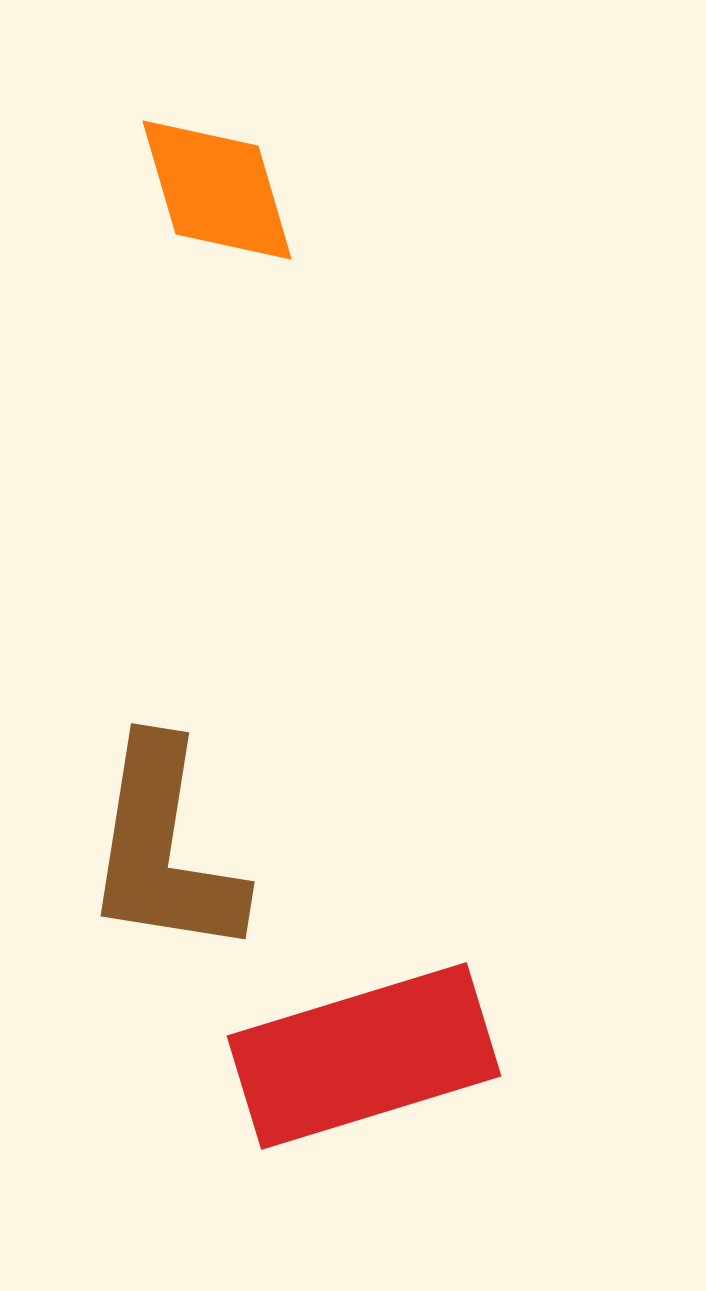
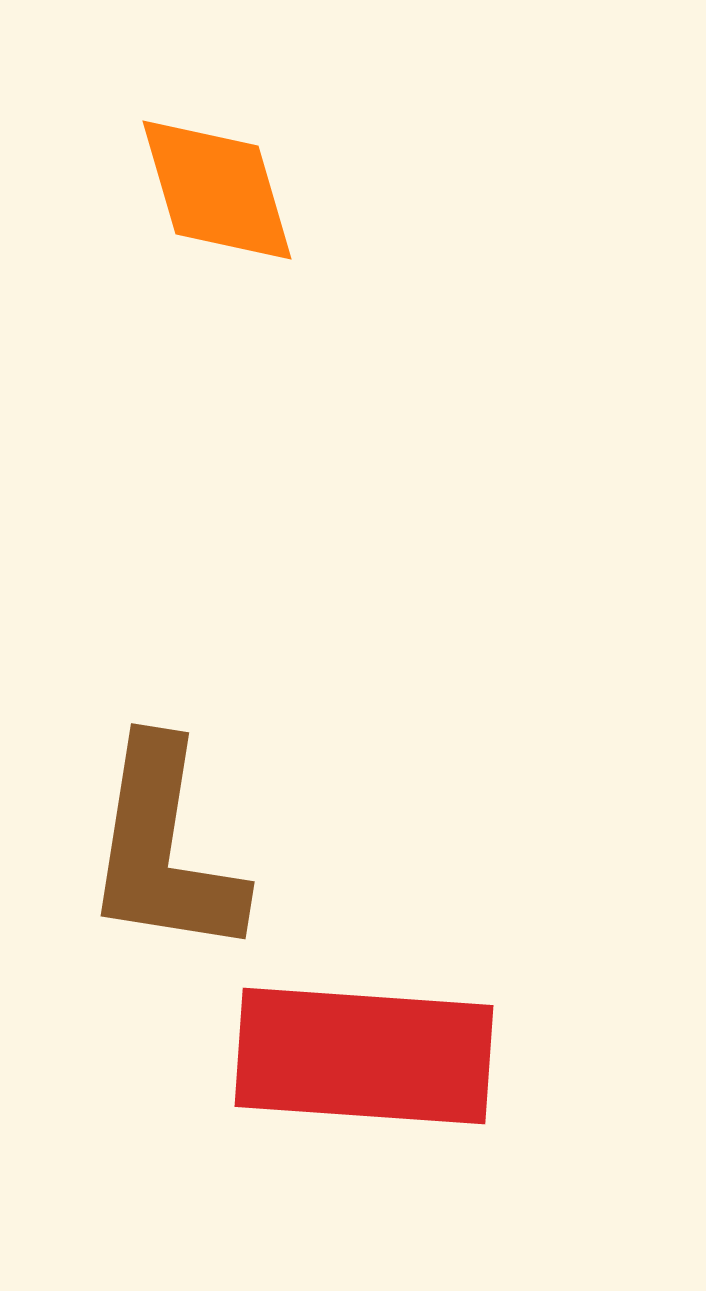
red rectangle: rotated 21 degrees clockwise
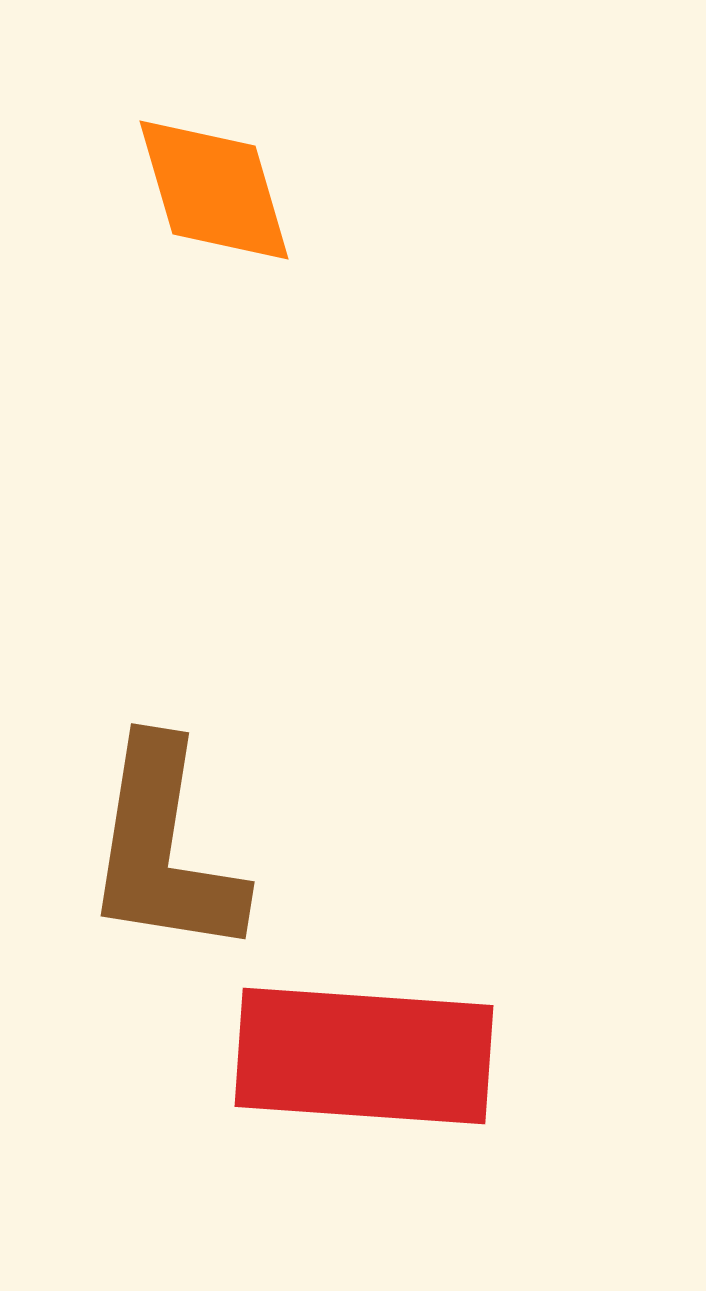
orange diamond: moved 3 px left
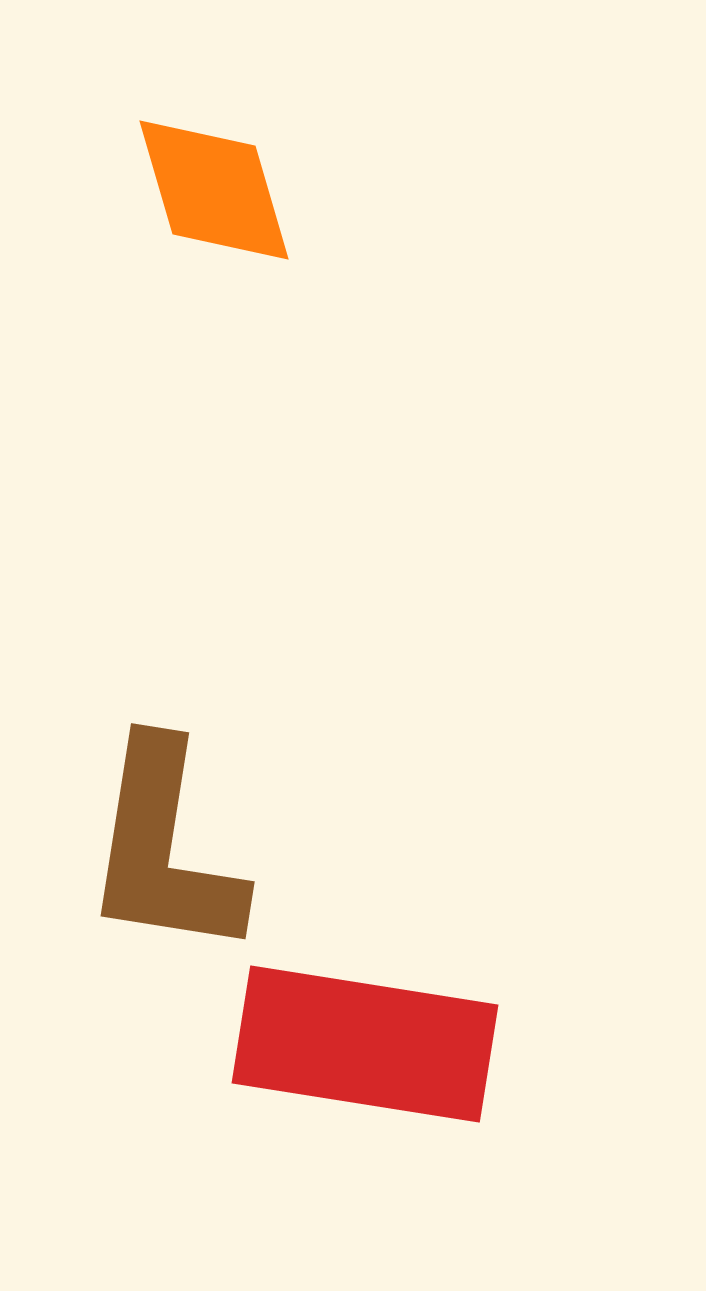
red rectangle: moved 1 px right, 12 px up; rotated 5 degrees clockwise
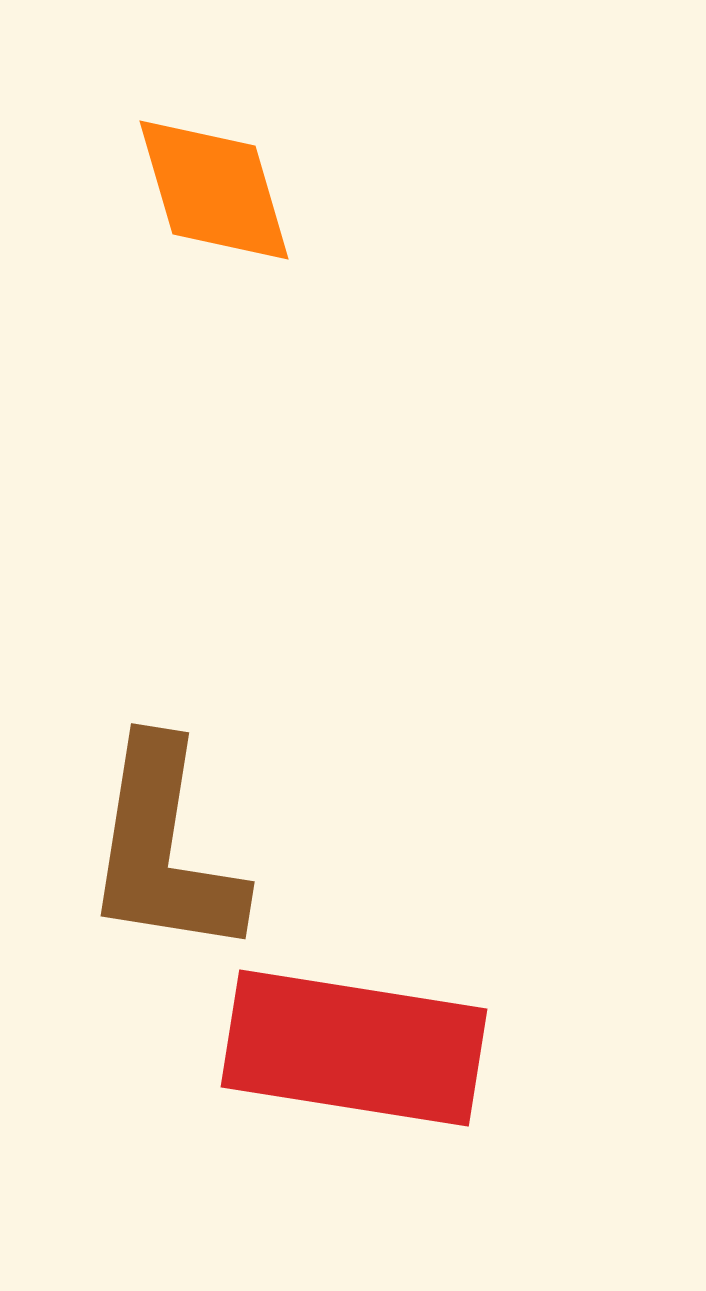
red rectangle: moved 11 px left, 4 px down
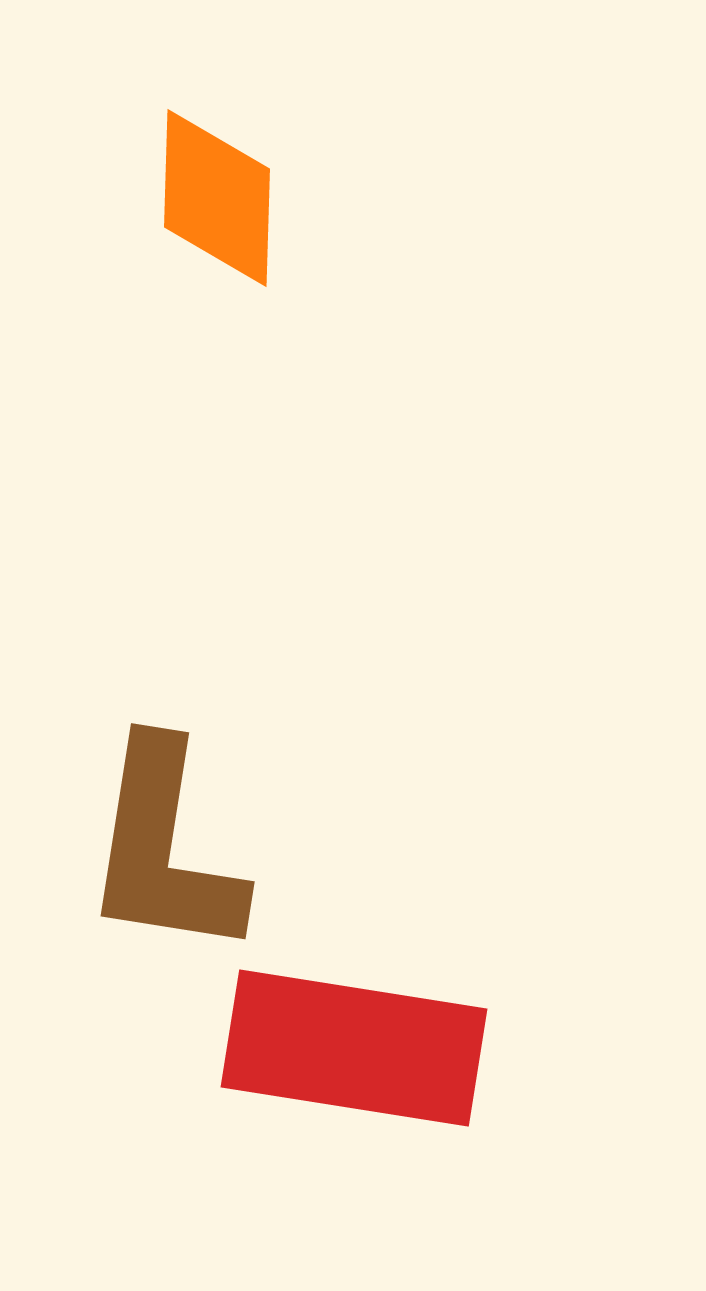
orange diamond: moved 3 px right, 8 px down; rotated 18 degrees clockwise
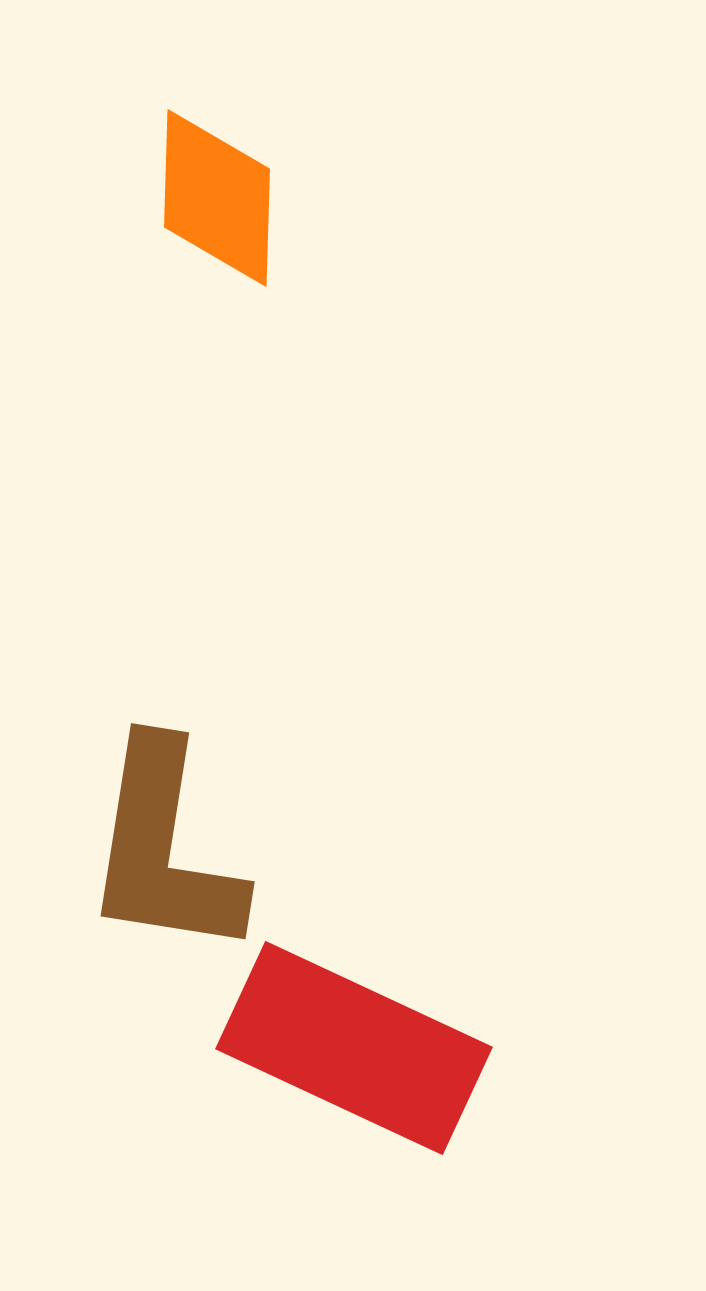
red rectangle: rotated 16 degrees clockwise
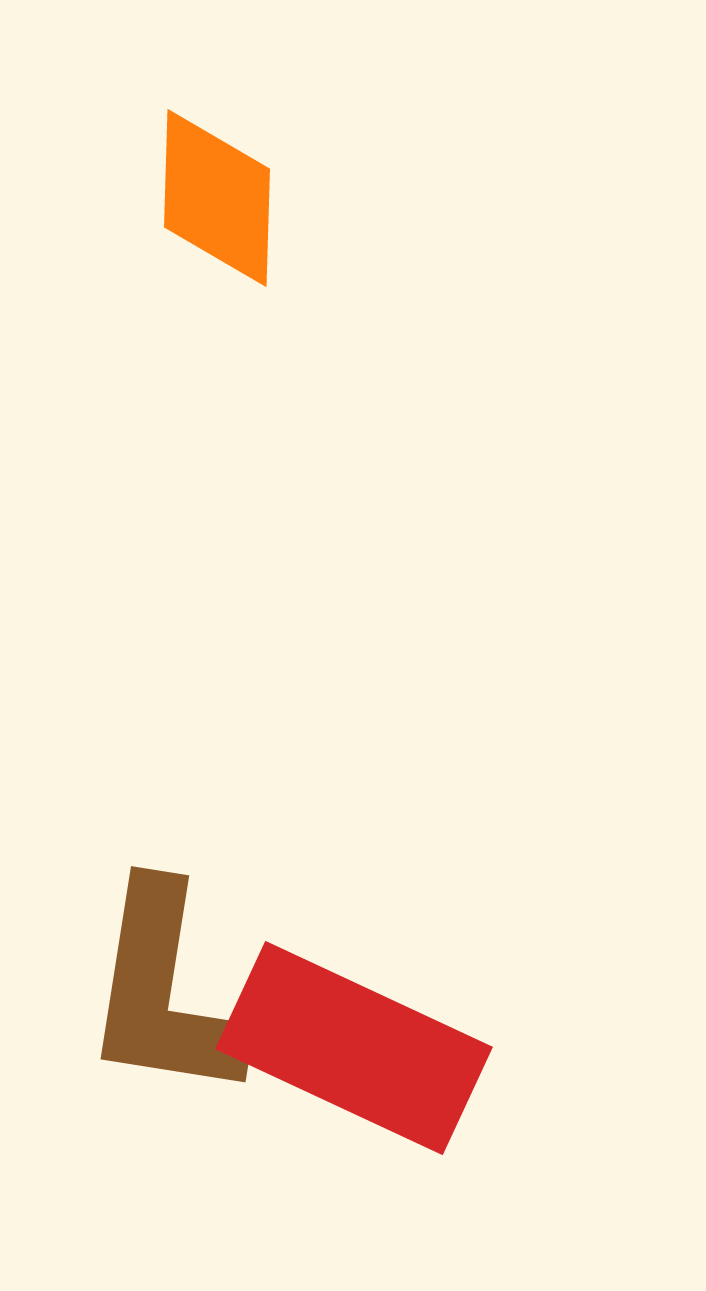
brown L-shape: moved 143 px down
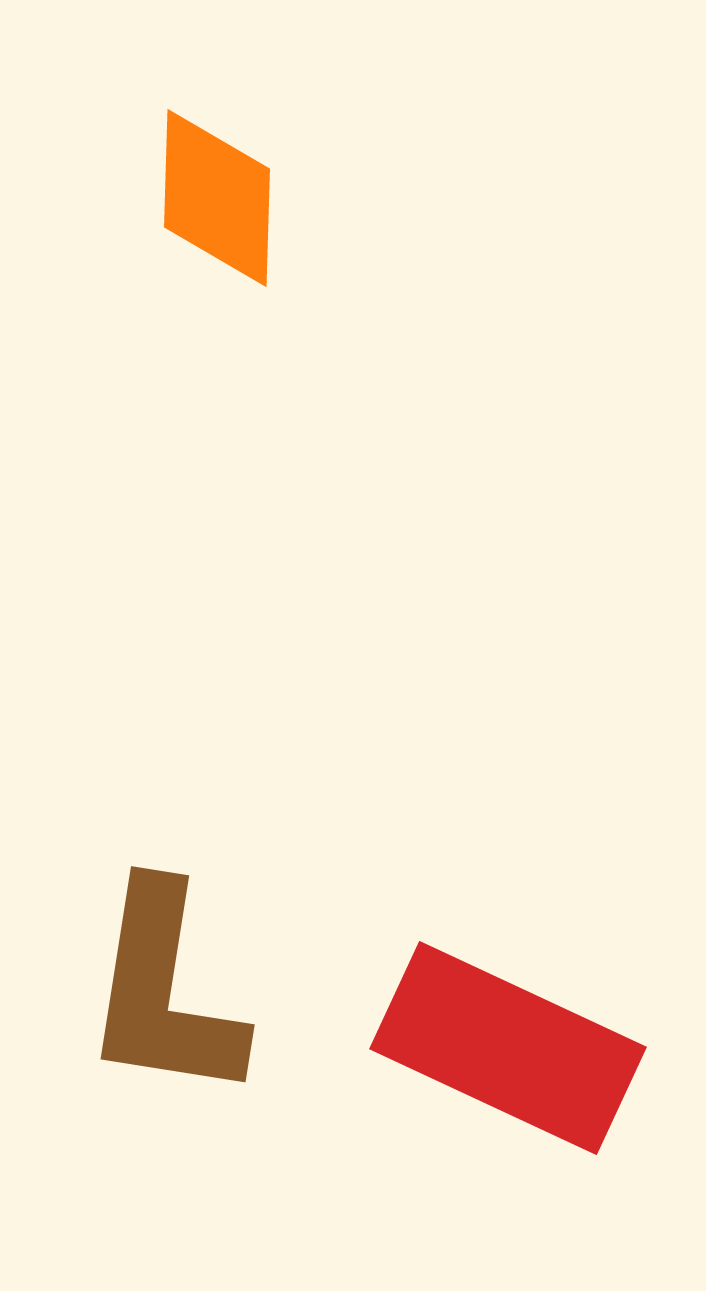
red rectangle: moved 154 px right
